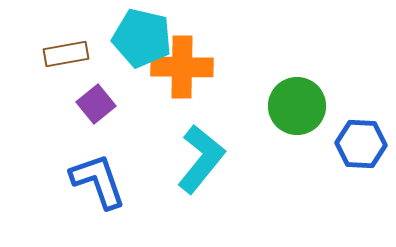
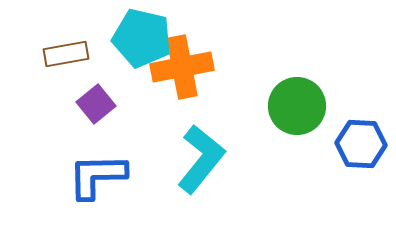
orange cross: rotated 12 degrees counterclockwise
blue L-shape: moved 1 px left, 5 px up; rotated 72 degrees counterclockwise
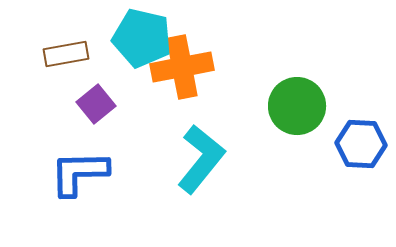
blue L-shape: moved 18 px left, 3 px up
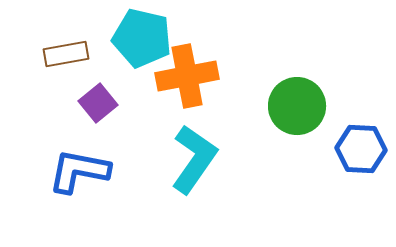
orange cross: moved 5 px right, 9 px down
purple square: moved 2 px right, 1 px up
blue hexagon: moved 5 px down
cyan L-shape: moved 7 px left; rotated 4 degrees counterclockwise
blue L-shape: moved 2 px up; rotated 12 degrees clockwise
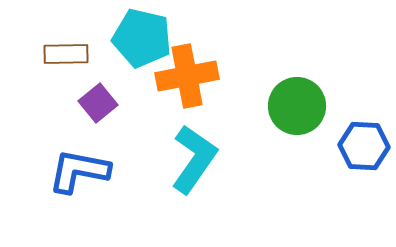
brown rectangle: rotated 9 degrees clockwise
blue hexagon: moved 3 px right, 3 px up
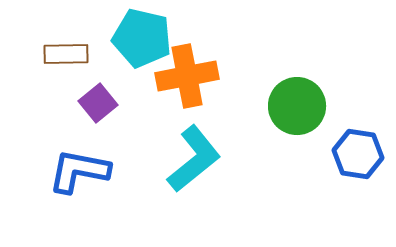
blue hexagon: moved 6 px left, 8 px down; rotated 6 degrees clockwise
cyan L-shape: rotated 16 degrees clockwise
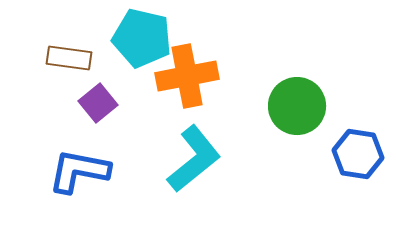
brown rectangle: moved 3 px right, 4 px down; rotated 9 degrees clockwise
